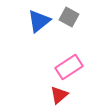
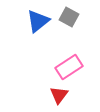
blue triangle: moved 1 px left
red triangle: rotated 12 degrees counterclockwise
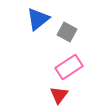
gray square: moved 2 px left, 15 px down
blue triangle: moved 2 px up
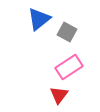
blue triangle: moved 1 px right
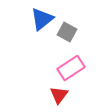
blue triangle: moved 3 px right
pink rectangle: moved 2 px right, 1 px down
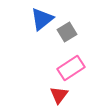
gray square: rotated 30 degrees clockwise
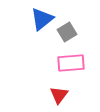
pink rectangle: moved 5 px up; rotated 28 degrees clockwise
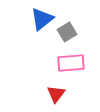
red triangle: moved 3 px left, 1 px up
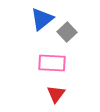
gray square: rotated 12 degrees counterclockwise
pink rectangle: moved 19 px left; rotated 8 degrees clockwise
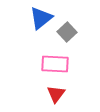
blue triangle: moved 1 px left, 1 px up
pink rectangle: moved 3 px right, 1 px down
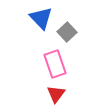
blue triangle: rotated 35 degrees counterclockwise
pink rectangle: rotated 68 degrees clockwise
